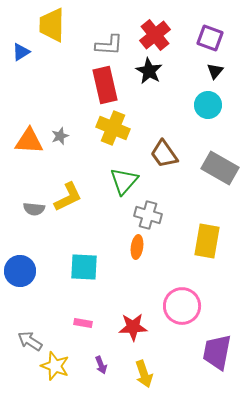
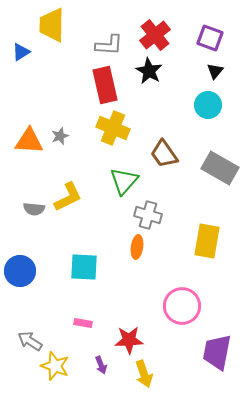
red star: moved 4 px left, 13 px down
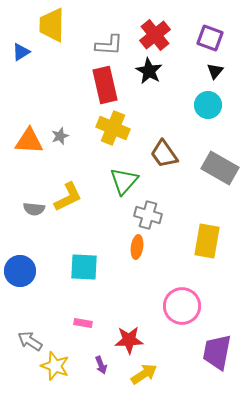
yellow arrow: rotated 104 degrees counterclockwise
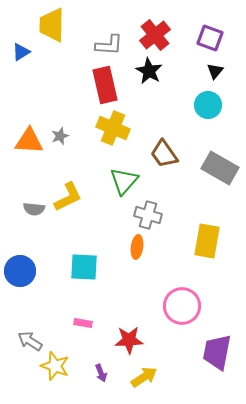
purple arrow: moved 8 px down
yellow arrow: moved 3 px down
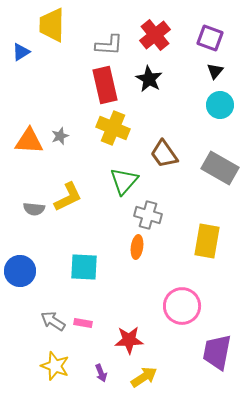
black star: moved 8 px down
cyan circle: moved 12 px right
gray arrow: moved 23 px right, 20 px up
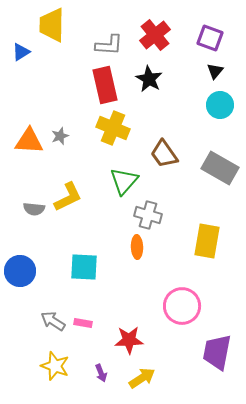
orange ellipse: rotated 10 degrees counterclockwise
yellow arrow: moved 2 px left, 1 px down
